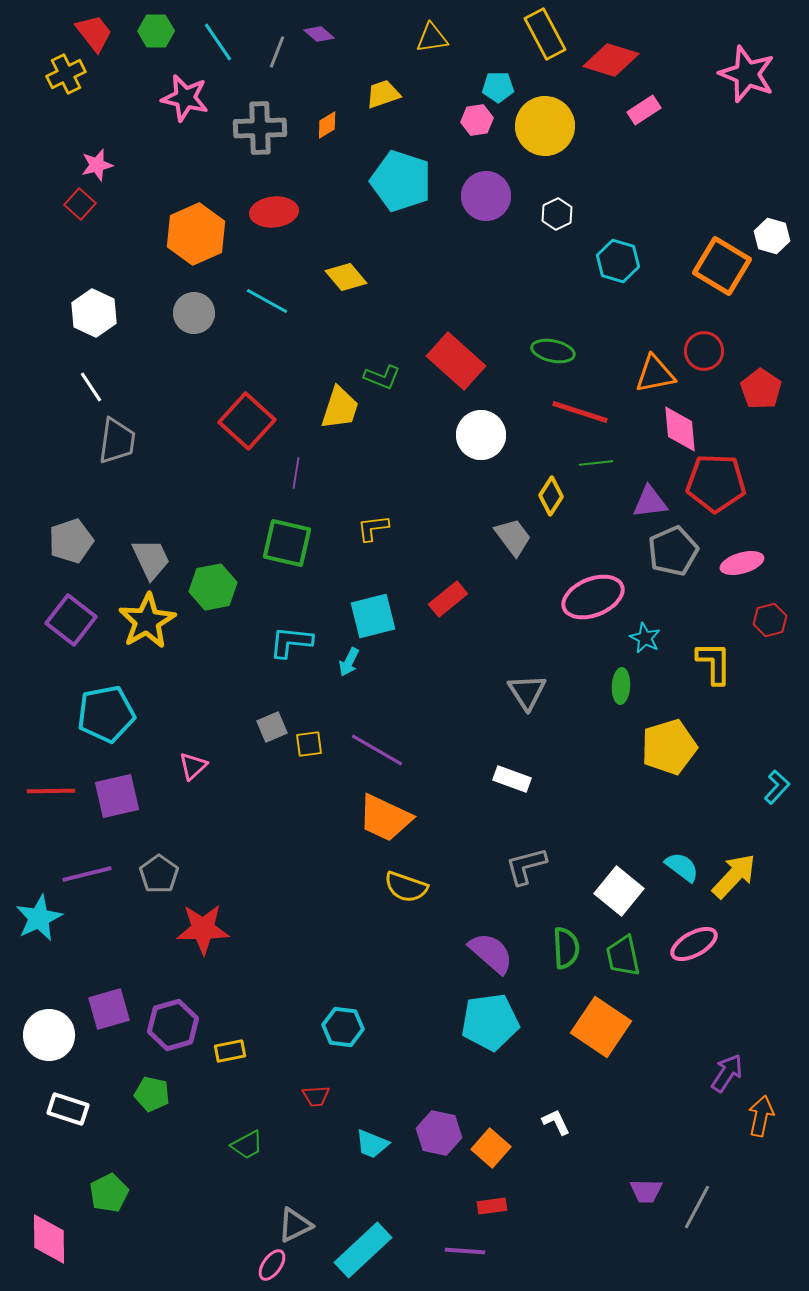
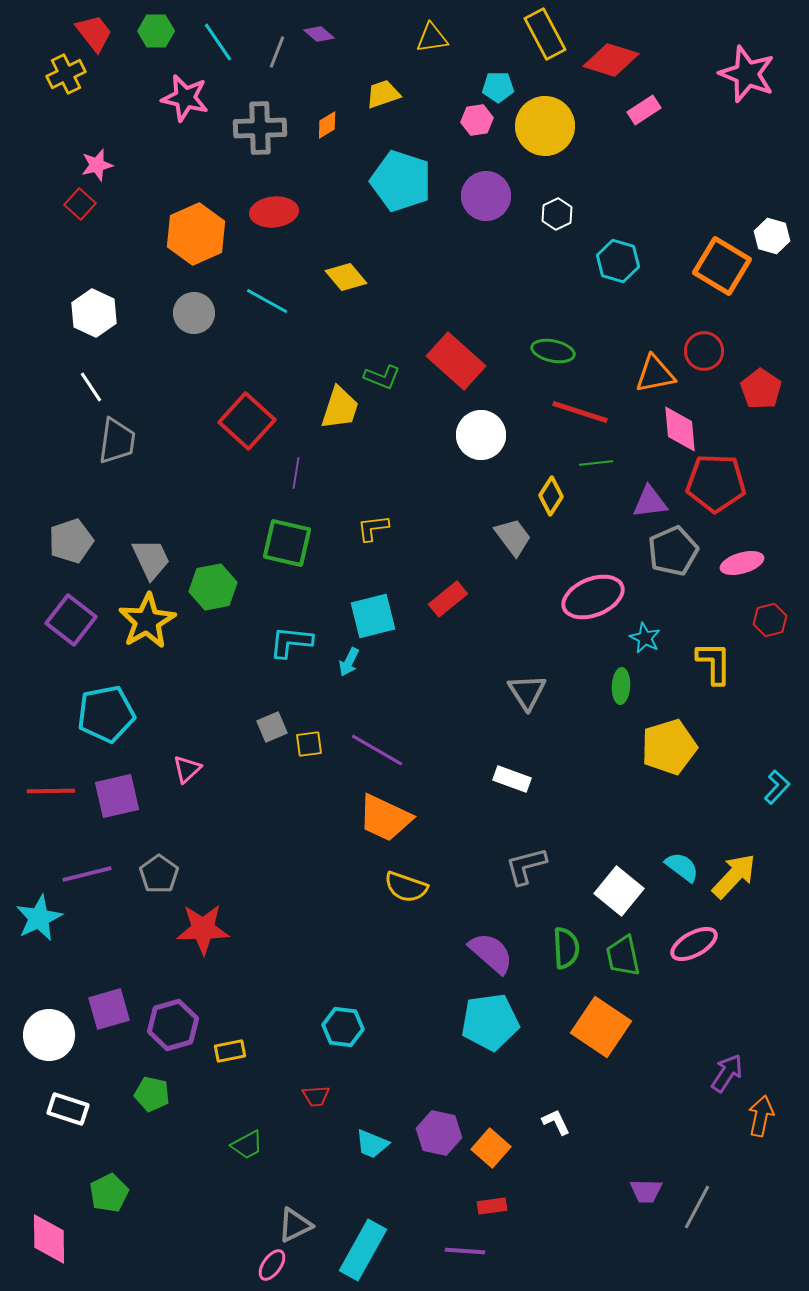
pink triangle at (193, 766): moved 6 px left, 3 px down
cyan rectangle at (363, 1250): rotated 18 degrees counterclockwise
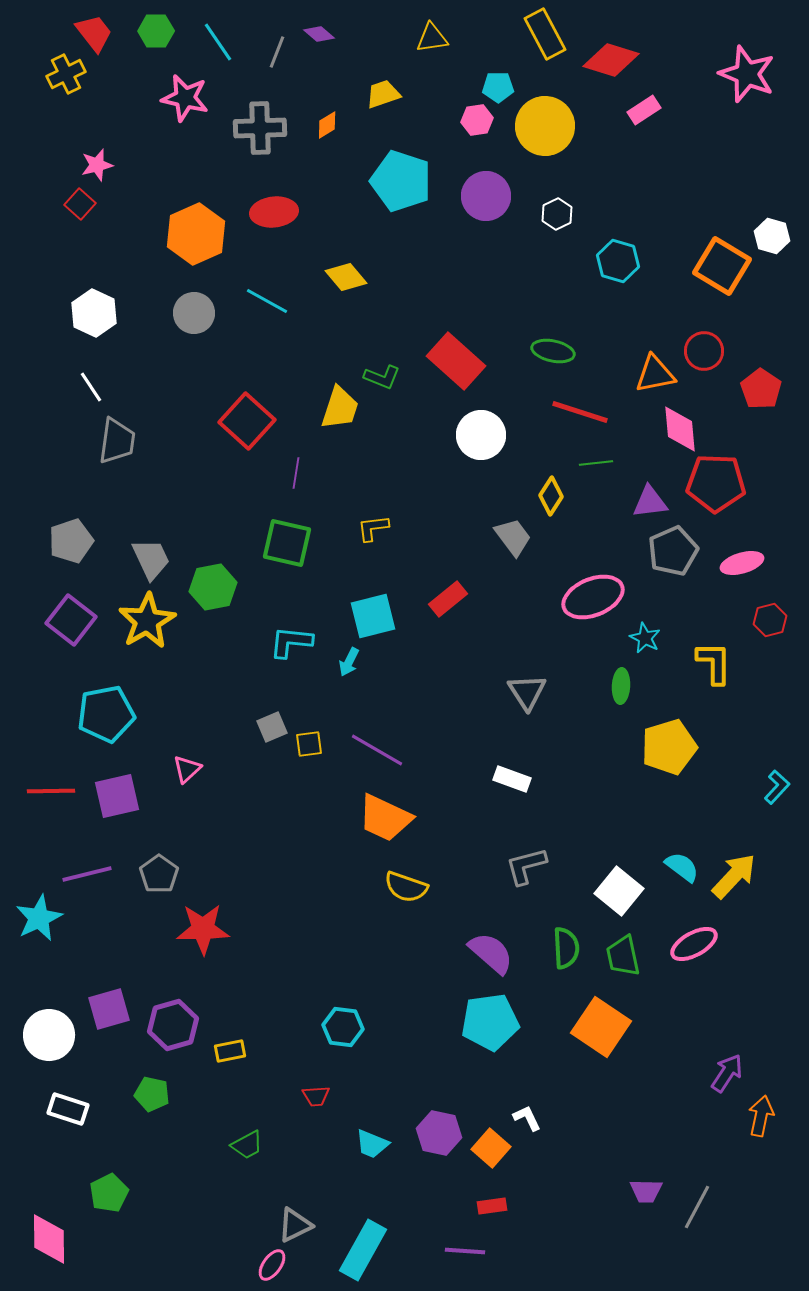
white L-shape at (556, 1122): moved 29 px left, 4 px up
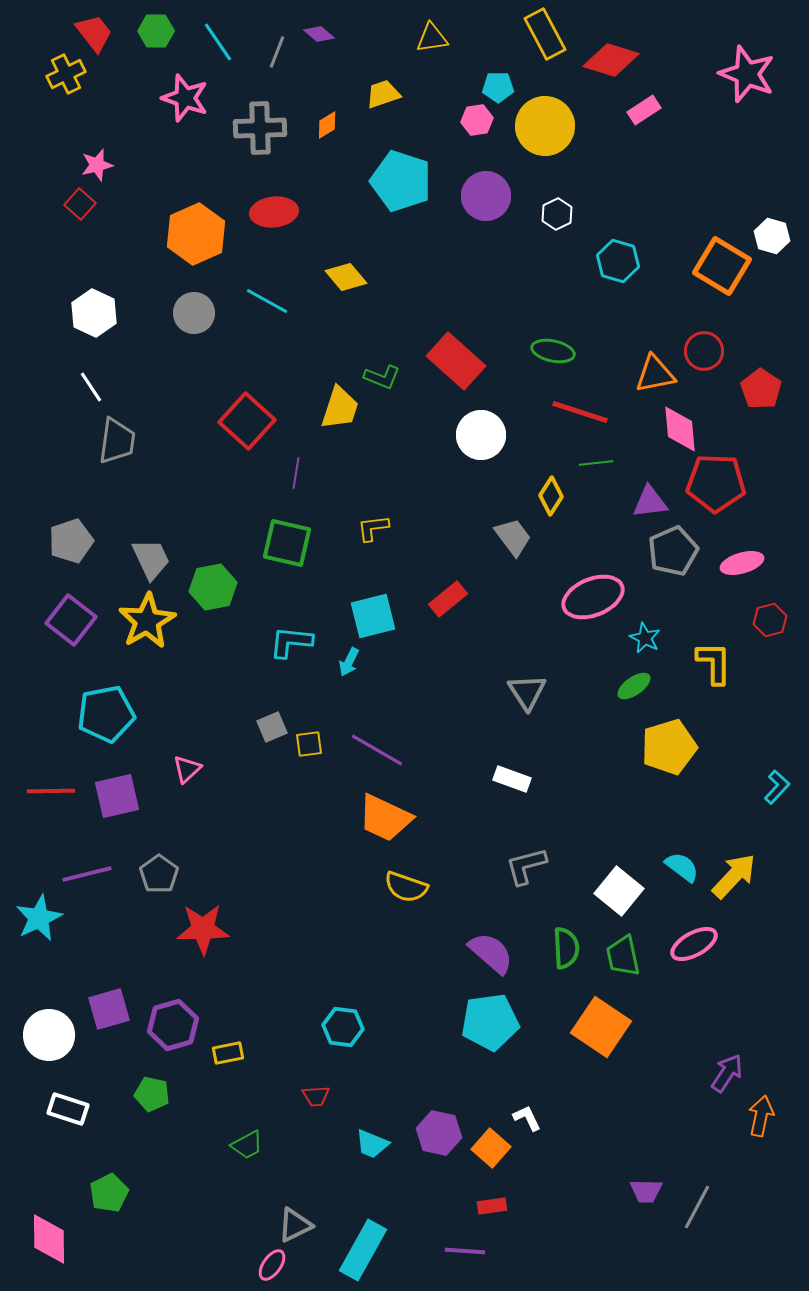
pink star at (185, 98): rotated 6 degrees clockwise
green ellipse at (621, 686): moved 13 px right; rotated 52 degrees clockwise
yellow rectangle at (230, 1051): moved 2 px left, 2 px down
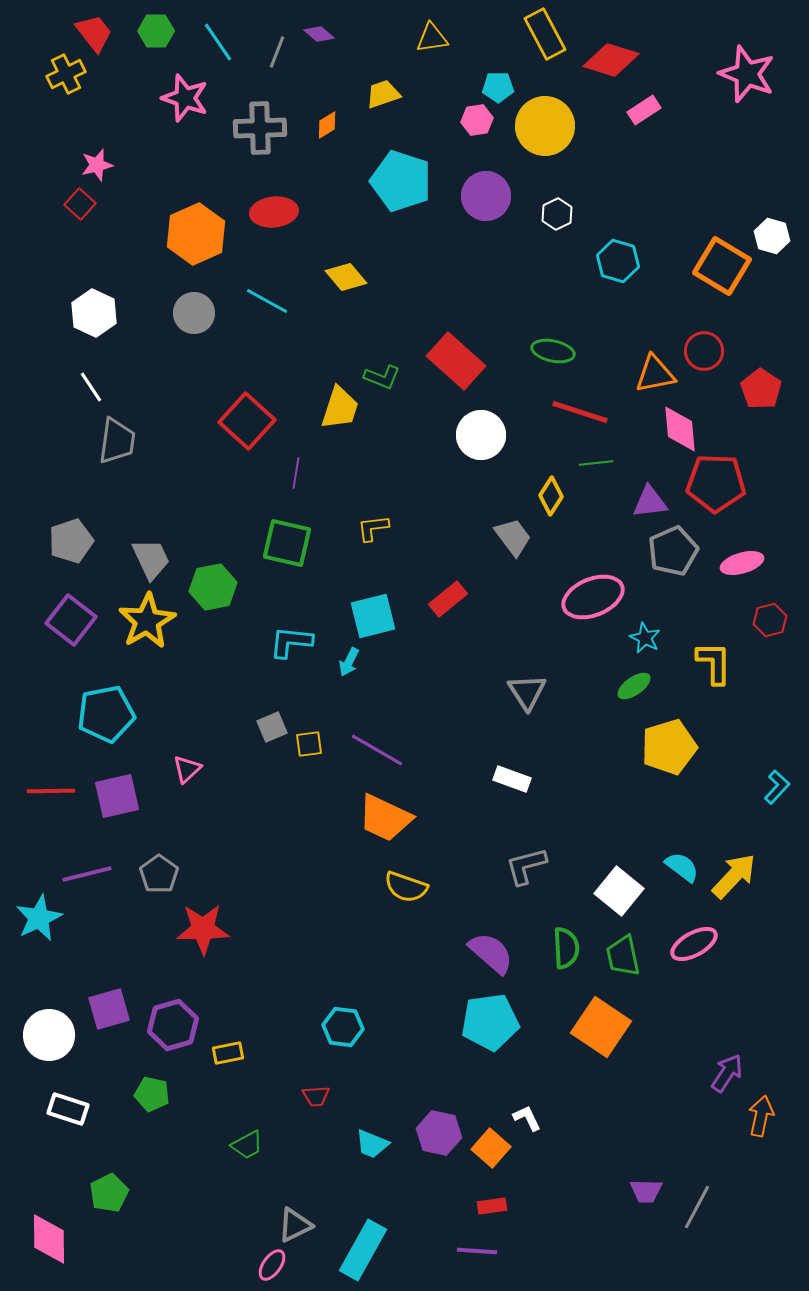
purple line at (465, 1251): moved 12 px right
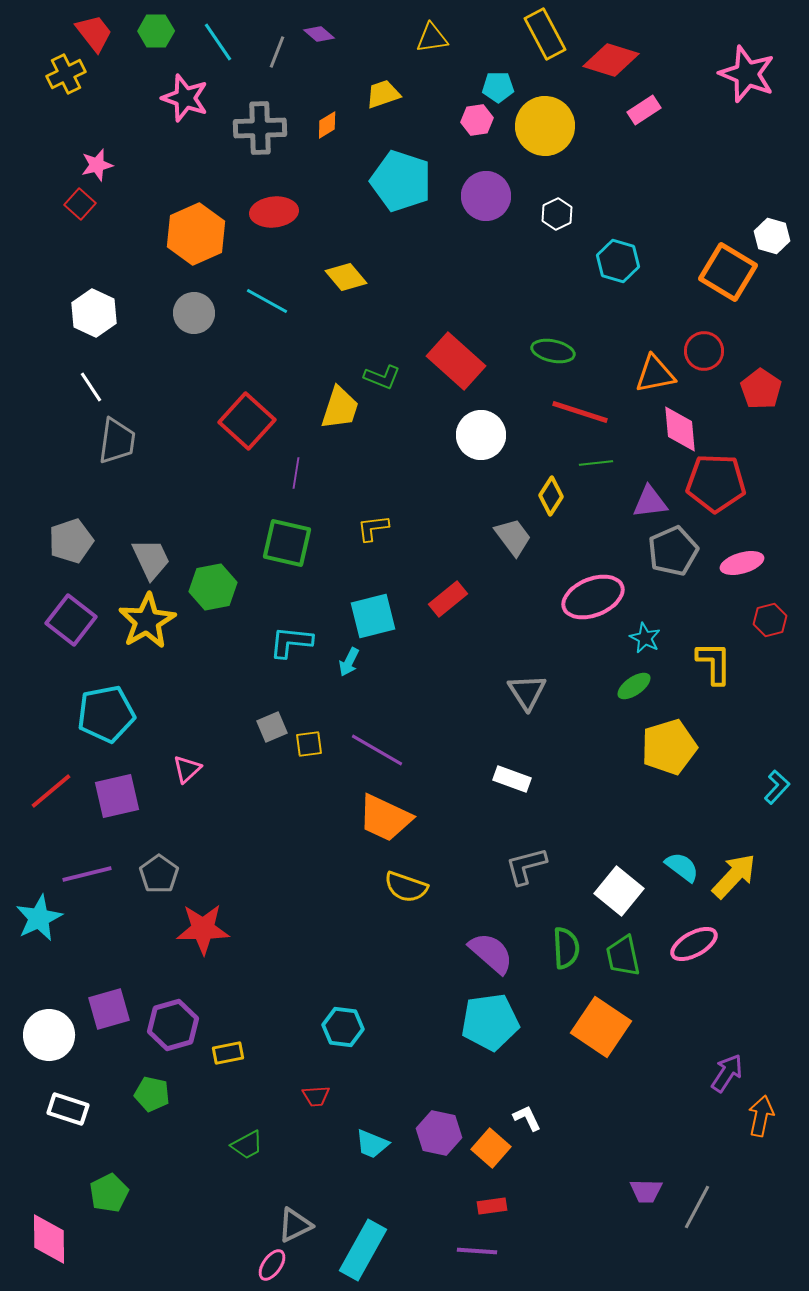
orange square at (722, 266): moved 6 px right, 6 px down
red line at (51, 791): rotated 39 degrees counterclockwise
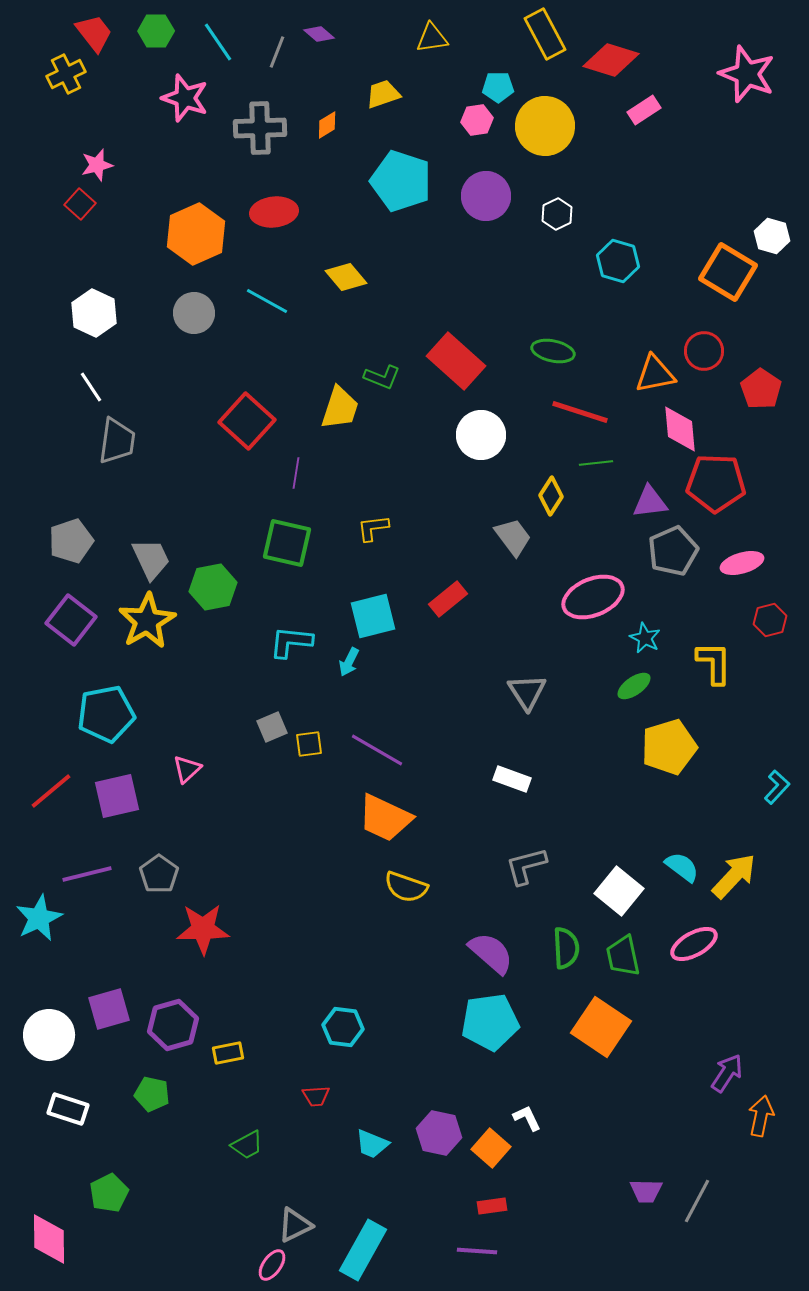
gray line at (697, 1207): moved 6 px up
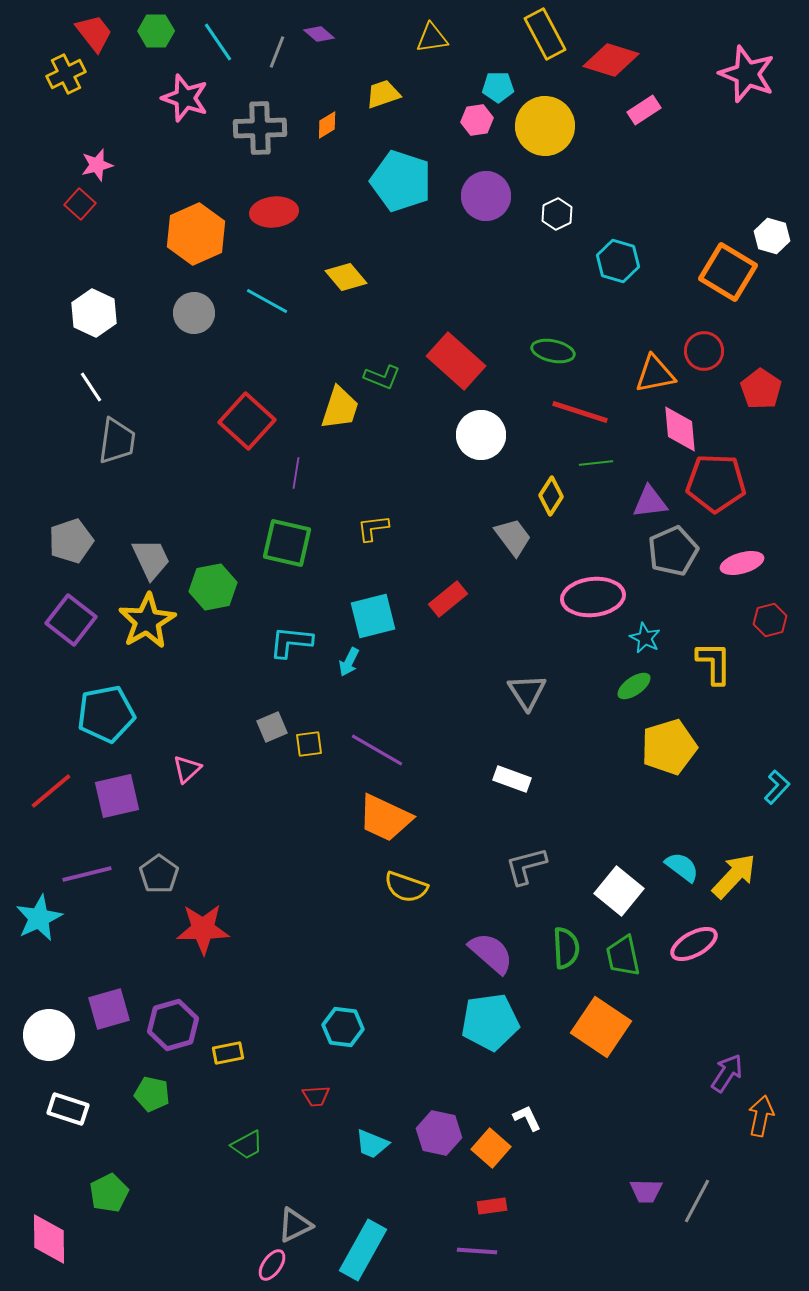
pink ellipse at (593, 597): rotated 16 degrees clockwise
